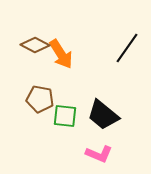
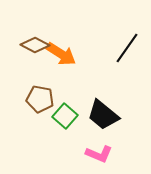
orange arrow: rotated 24 degrees counterclockwise
green square: rotated 35 degrees clockwise
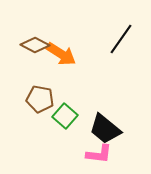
black line: moved 6 px left, 9 px up
black trapezoid: moved 2 px right, 14 px down
pink L-shape: rotated 16 degrees counterclockwise
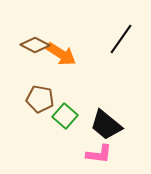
black trapezoid: moved 1 px right, 4 px up
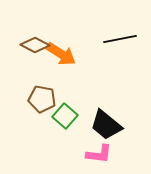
black line: moved 1 px left; rotated 44 degrees clockwise
brown pentagon: moved 2 px right
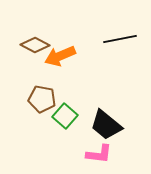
orange arrow: moved 1 px left, 2 px down; rotated 124 degrees clockwise
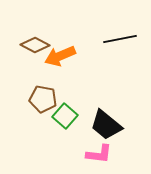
brown pentagon: moved 1 px right
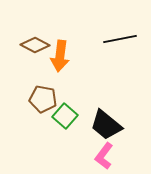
orange arrow: rotated 60 degrees counterclockwise
pink L-shape: moved 5 px right, 2 px down; rotated 120 degrees clockwise
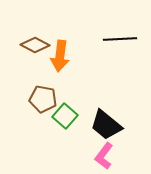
black line: rotated 8 degrees clockwise
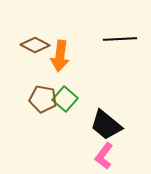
green square: moved 17 px up
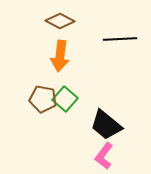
brown diamond: moved 25 px right, 24 px up
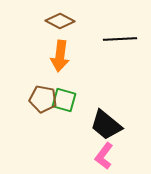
green square: moved 1 px left, 1 px down; rotated 25 degrees counterclockwise
